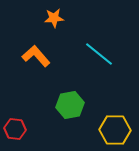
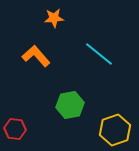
yellow hexagon: rotated 20 degrees counterclockwise
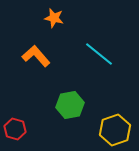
orange star: rotated 18 degrees clockwise
red hexagon: rotated 10 degrees clockwise
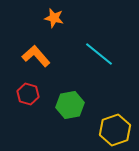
red hexagon: moved 13 px right, 35 px up
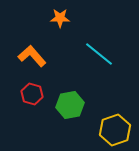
orange star: moved 6 px right; rotated 12 degrees counterclockwise
orange L-shape: moved 4 px left
red hexagon: moved 4 px right
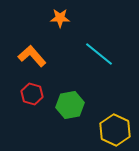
yellow hexagon: rotated 16 degrees counterclockwise
